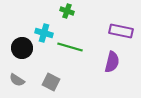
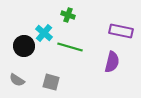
green cross: moved 1 px right, 4 px down
cyan cross: rotated 24 degrees clockwise
black circle: moved 2 px right, 2 px up
gray square: rotated 12 degrees counterclockwise
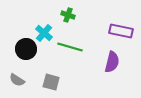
black circle: moved 2 px right, 3 px down
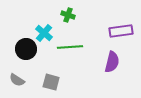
purple rectangle: rotated 20 degrees counterclockwise
green line: rotated 20 degrees counterclockwise
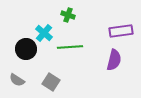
purple semicircle: moved 2 px right, 2 px up
gray square: rotated 18 degrees clockwise
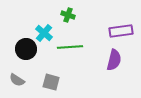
gray square: rotated 18 degrees counterclockwise
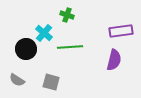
green cross: moved 1 px left
